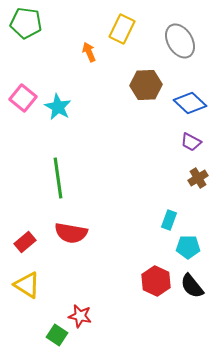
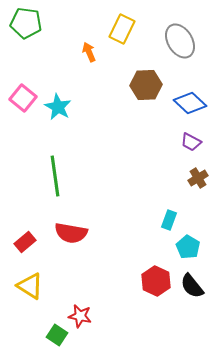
green line: moved 3 px left, 2 px up
cyan pentagon: rotated 30 degrees clockwise
yellow triangle: moved 3 px right, 1 px down
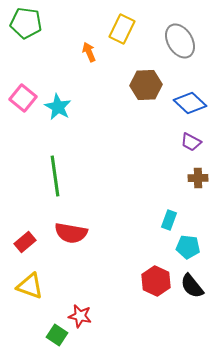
brown cross: rotated 30 degrees clockwise
cyan pentagon: rotated 25 degrees counterclockwise
yellow triangle: rotated 12 degrees counterclockwise
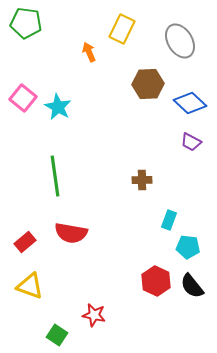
brown hexagon: moved 2 px right, 1 px up
brown cross: moved 56 px left, 2 px down
red star: moved 14 px right, 1 px up
